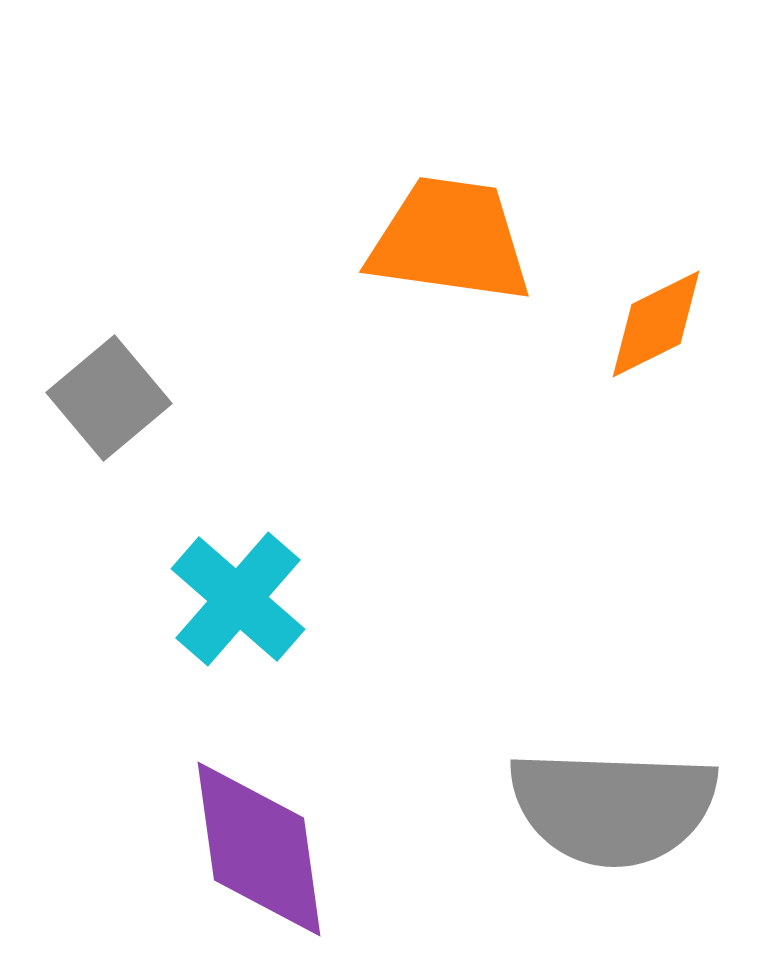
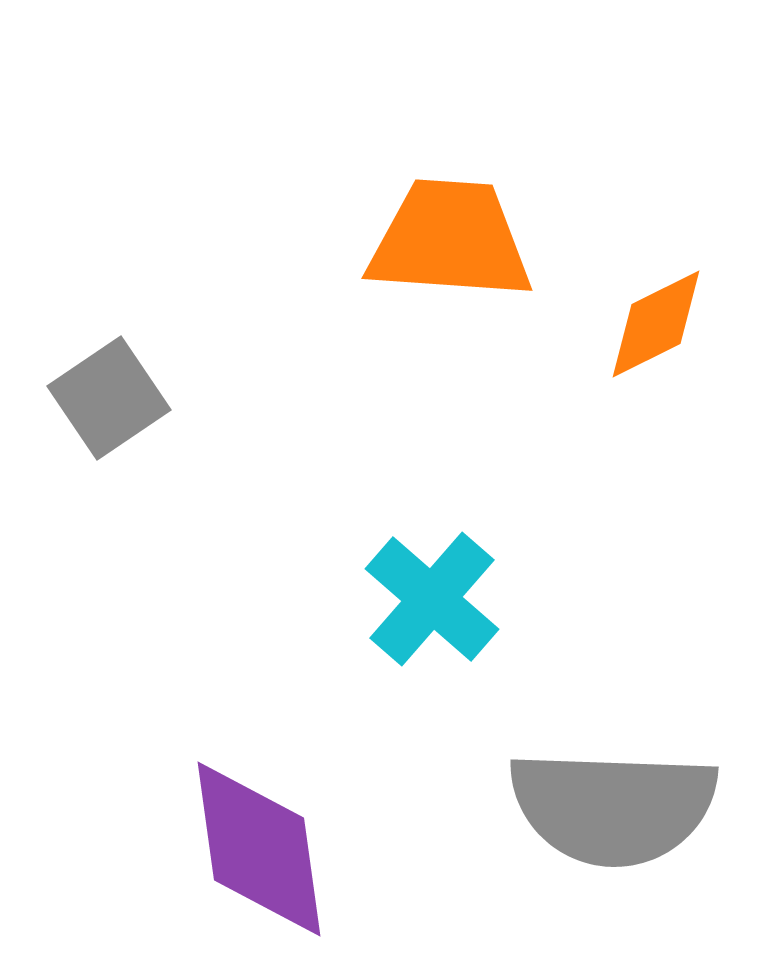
orange trapezoid: rotated 4 degrees counterclockwise
gray square: rotated 6 degrees clockwise
cyan cross: moved 194 px right
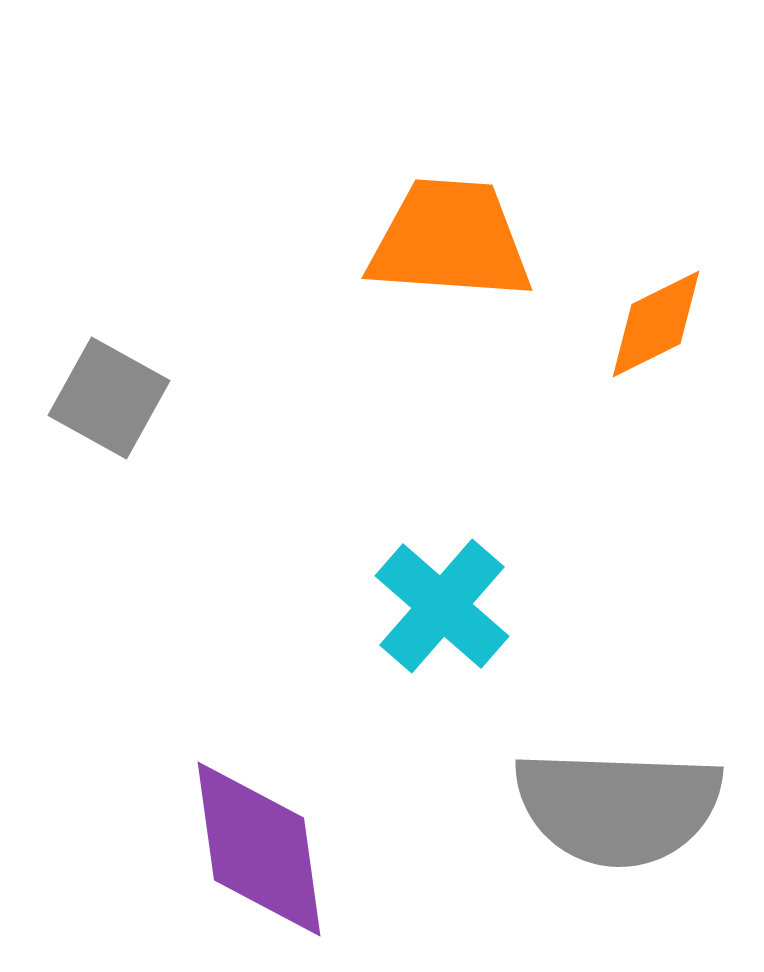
gray square: rotated 27 degrees counterclockwise
cyan cross: moved 10 px right, 7 px down
gray semicircle: moved 5 px right
